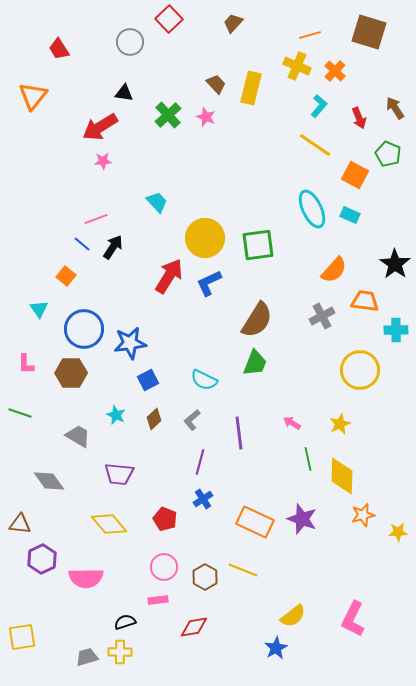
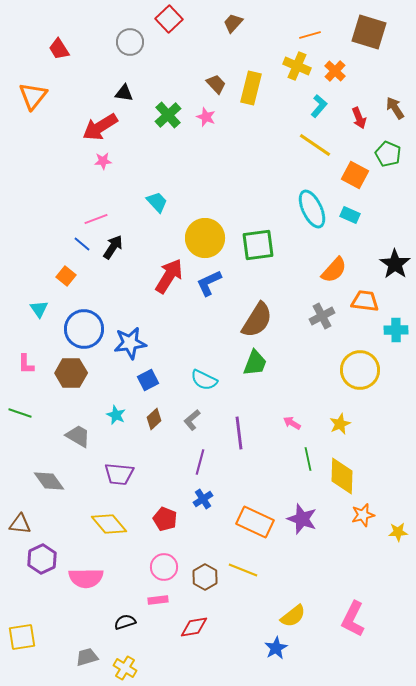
yellow cross at (120, 652): moved 5 px right, 16 px down; rotated 30 degrees clockwise
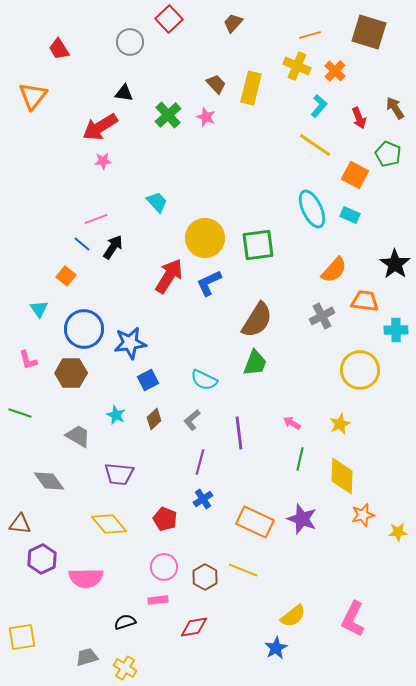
pink L-shape at (26, 364): moved 2 px right, 4 px up; rotated 15 degrees counterclockwise
green line at (308, 459): moved 8 px left; rotated 25 degrees clockwise
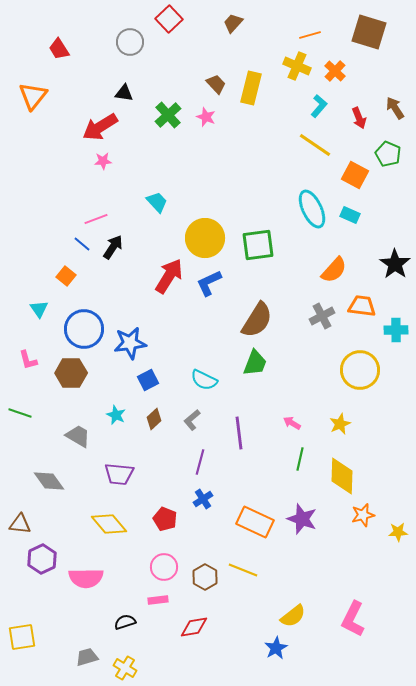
orange trapezoid at (365, 301): moved 3 px left, 5 px down
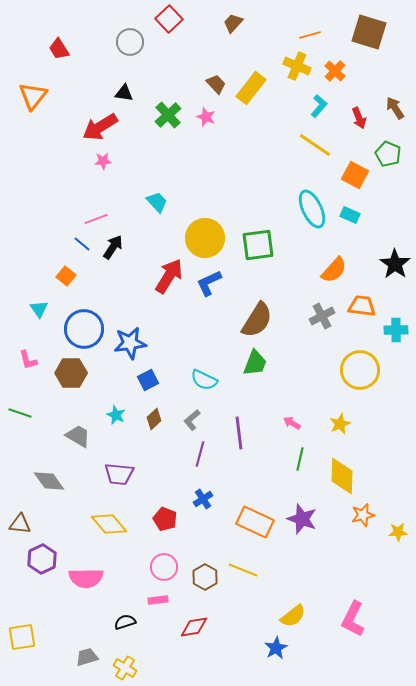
yellow rectangle at (251, 88): rotated 24 degrees clockwise
purple line at (200, 462): moved 8 px up
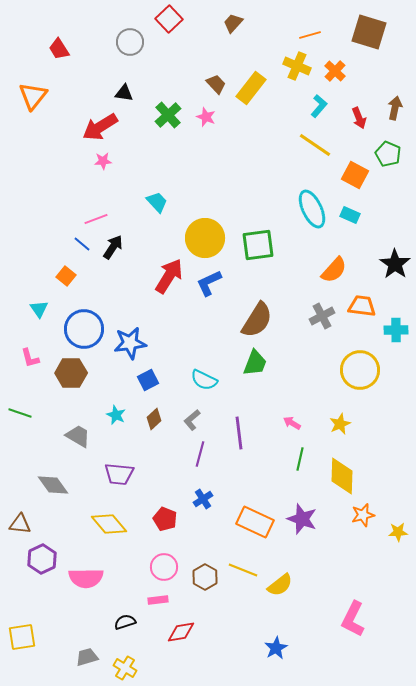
brown arrow at (395, 108): rotated 45 degrees clockwise
pink L-shape at (28, 360): moved 2 px right, 2 px up
gray diamond at (49, 481): moved 4 px right, 4 px down
yellow semicircle at (293, 616): moved 13 px left, 31 px up
red diamond at (194, 627): moved 13 px left, 5 px down
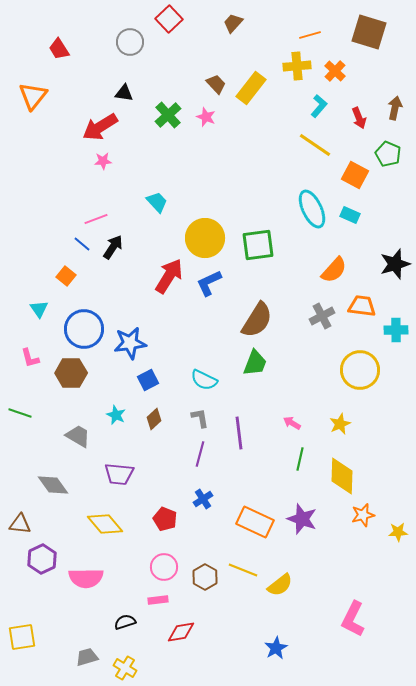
yellow cross at (297, 66): rotated 28 degrees counterclockwise
black star at (395, 264): rotated 20 degrees clockwise
gray L-shape at (192, 420): moved 8 px right, 2 px up; rotated 120 degrees clockwise
yellow diamond at (109, 524): moved 4 px left
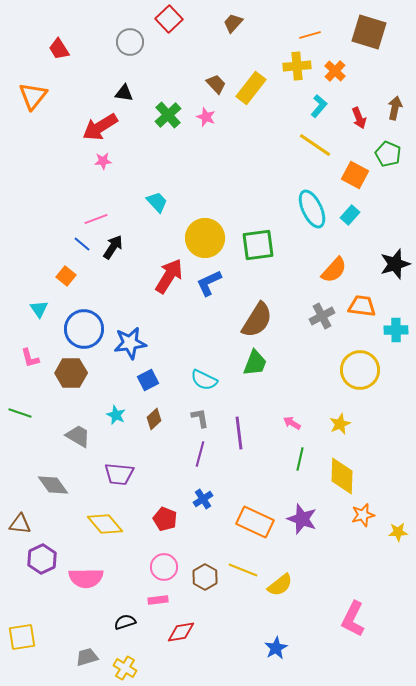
cyan rectangle at (350, 215): rotated 72 degrees counterclockwise
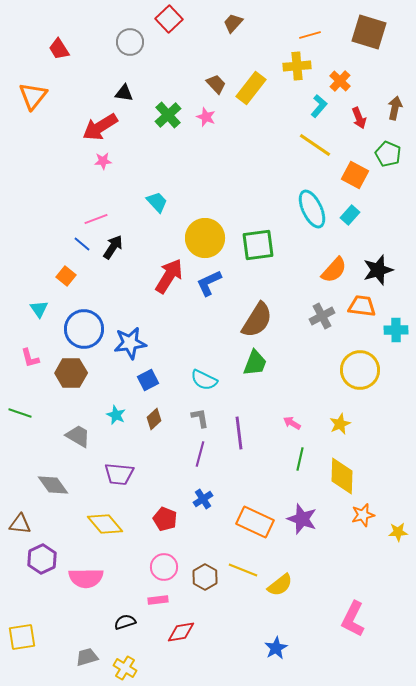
orange cross at (335, 71): moved 5 px right, 10 px down
black star at (395, 264): moved 17 px left, 6 px down
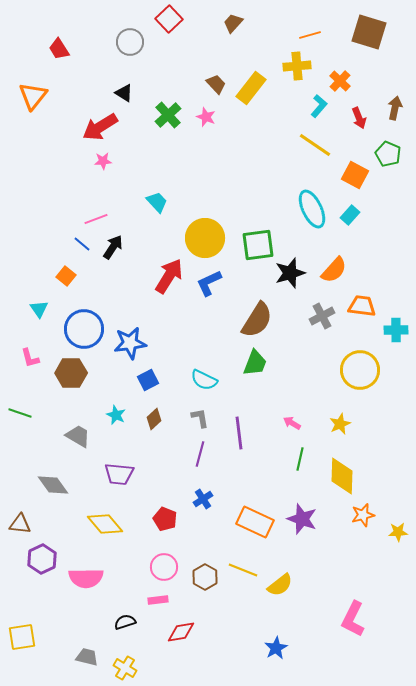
black triangle at (124, 93): rotated 24 degrees clockwise
black star at (378, 270): moved 88 px left, 3 px down
gray trapezoid at (87, 657): rotated 30 degrees clockwise
